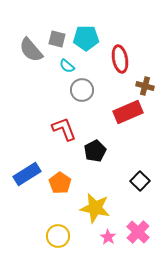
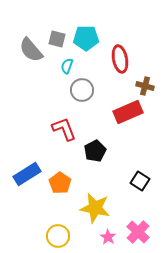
cyan semicircle: rotated 70 degrees clockwise
black square: rotated 12 degrees counterclockwise
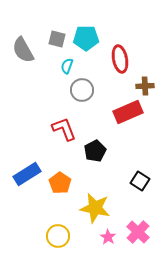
gray semicircle: moved 8 px left; rotated 12 degrees clockwise
brown cross: rotated 18 degrees counterclockwise
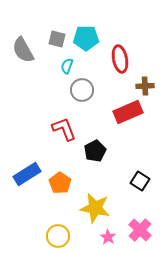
pink cross: moved 2 px right, 2 px up
